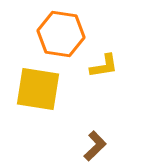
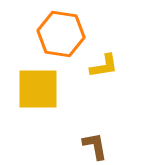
yellow square: rotated 9 degrees counterclockwise
brown L-shape: rotated 56 degrees counterclockwise
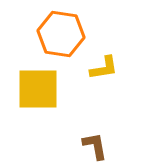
yellow L-shape: moved 2 px down
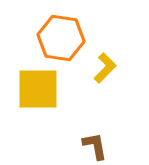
orange hexagon: moved 4 px down
yellow L-shape: moved 1 px right; rotated 36 degrees counterclockwise
